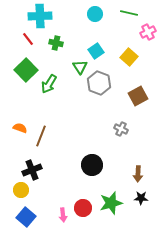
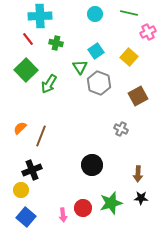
orange semicircle: rotated 64 degrees counterclockwise
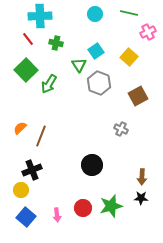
green triangle: moved 1 px left, 2 px up
brown arrow: moved 4 px right, 3 px down
green star: moved 3 px down
pink arrow: moved 6 px left
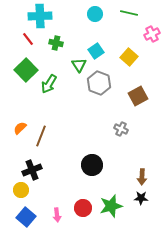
pink cross: moved 4 px right, 2 px down
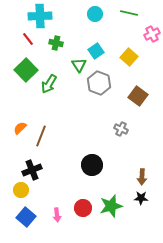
brown square: rotated 24 degrees counterclockwise
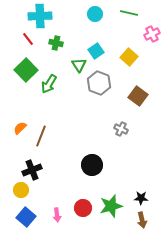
brown arrow: moved 43 px down; rotated 14 degrees counterclockwise
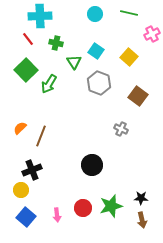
cyan square: rotated 21 degrees counterclockwise
green triangle: moved 5 px left, 3 px up
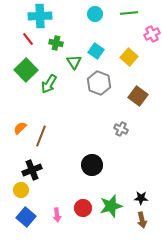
green line: rotated 18 degrees counterclockwise
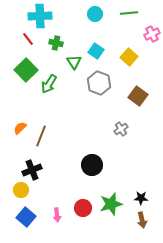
gray cross: rotated 32 degrees clockwise
green star: moved 2 px up
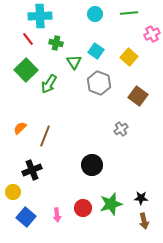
brown line: moved 4 px right
yellow circle: moved 8 px left, 2 px down
brown arrow: moved 2 px right, 1 px down
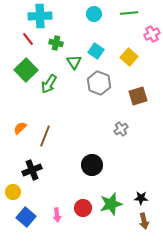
cyan circle: moved 1 px left
brown square: rotated 36 degrees clockwise
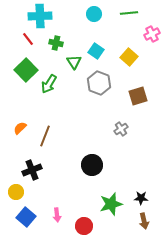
yellow circle: moved 3 px right
red circle: moved 1 px right, 18 px down
